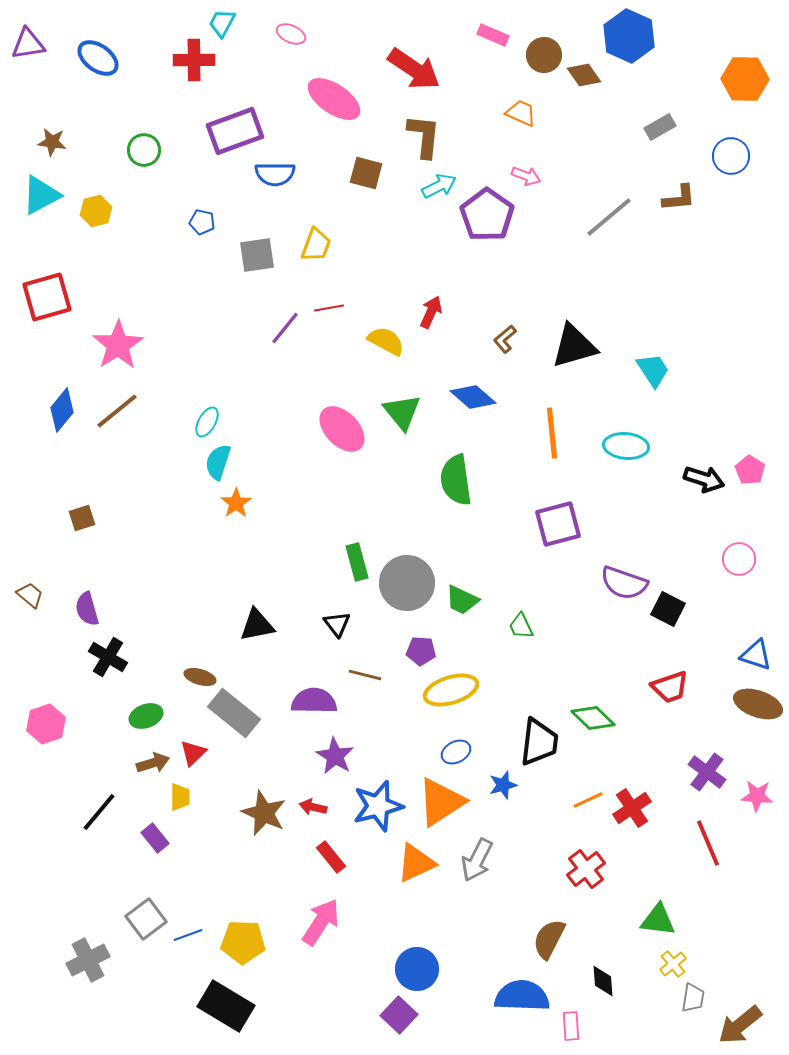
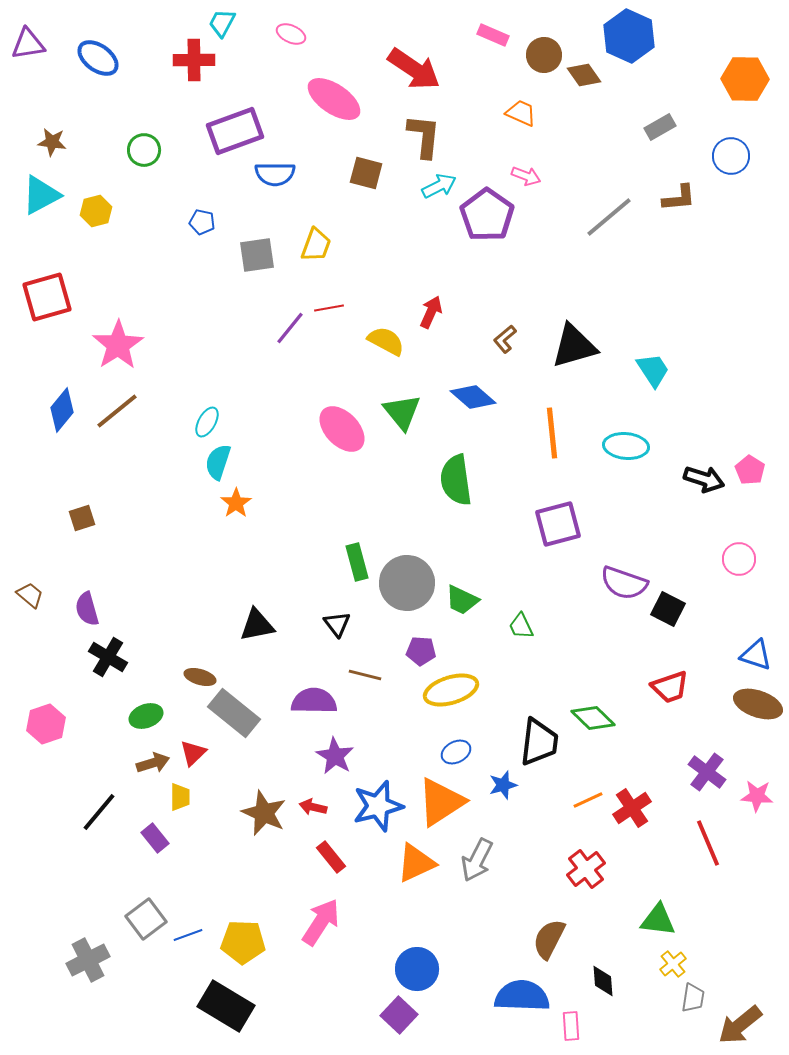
purple line at (285, 328): moved 5 px right
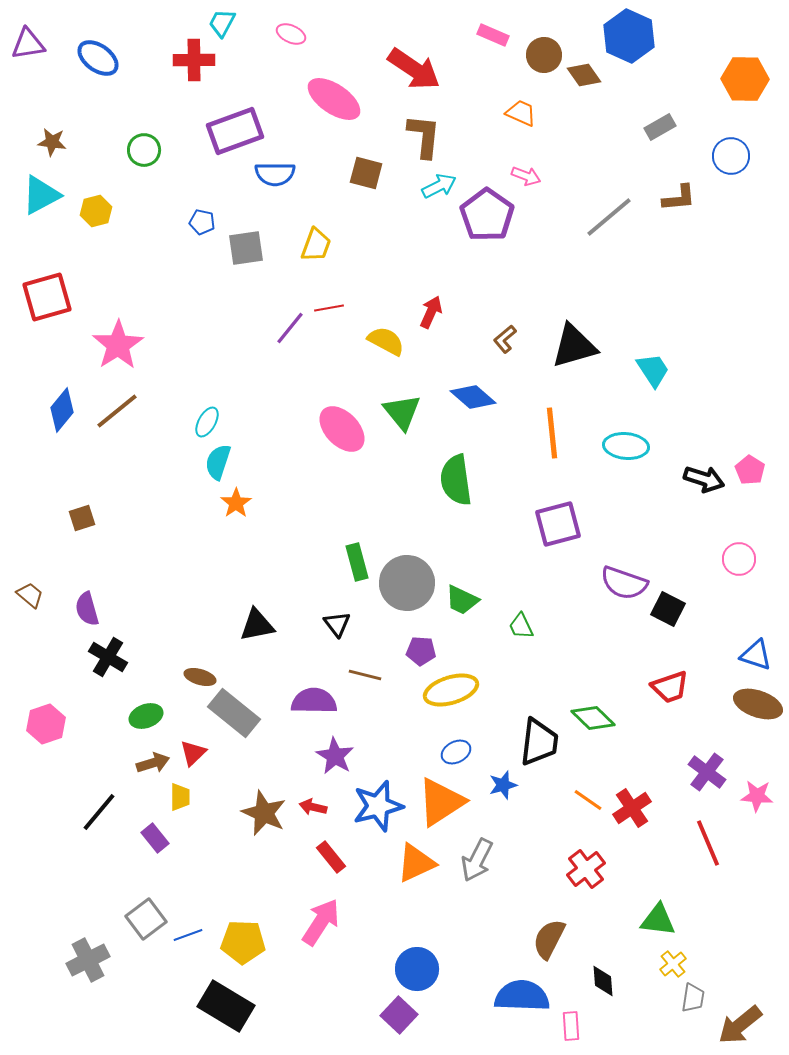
gray square at (257, 255): moved 11 px left, 7 px up
orange line at (588, 800): rotated 60 degrees clockwise
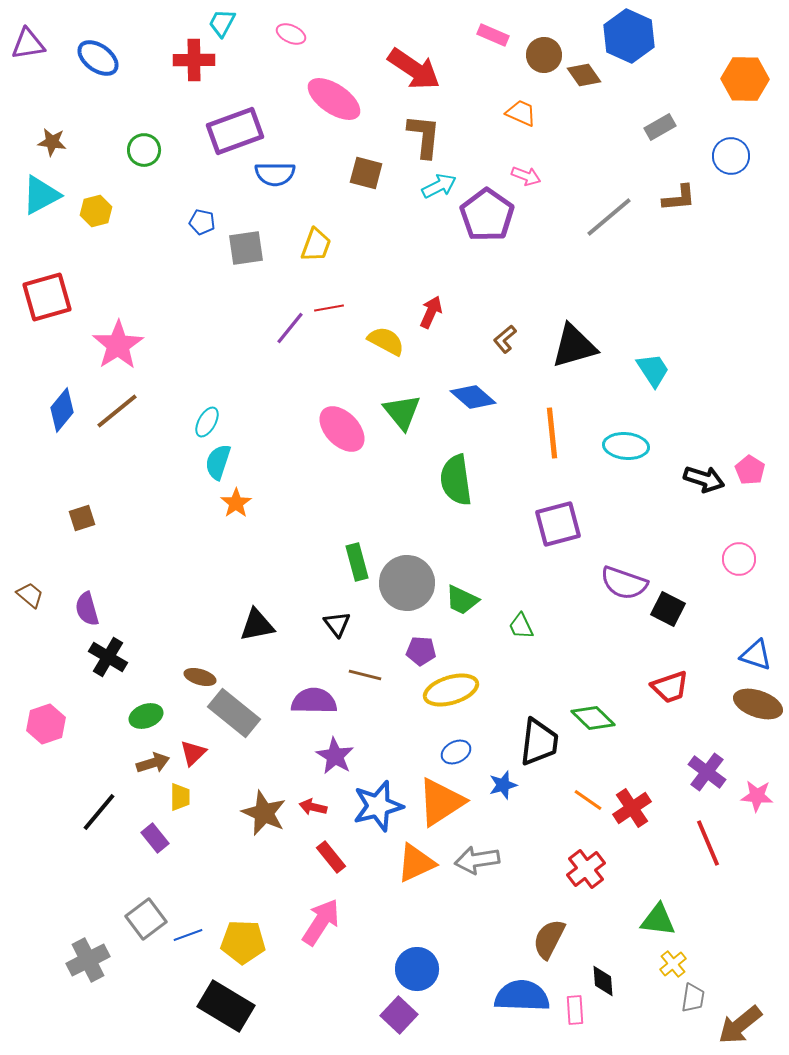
gray arrow at (477, 860): rotated 54 degrees clockwise
pink rectangle at (571, 1026): moved 4 px right, 16 px up
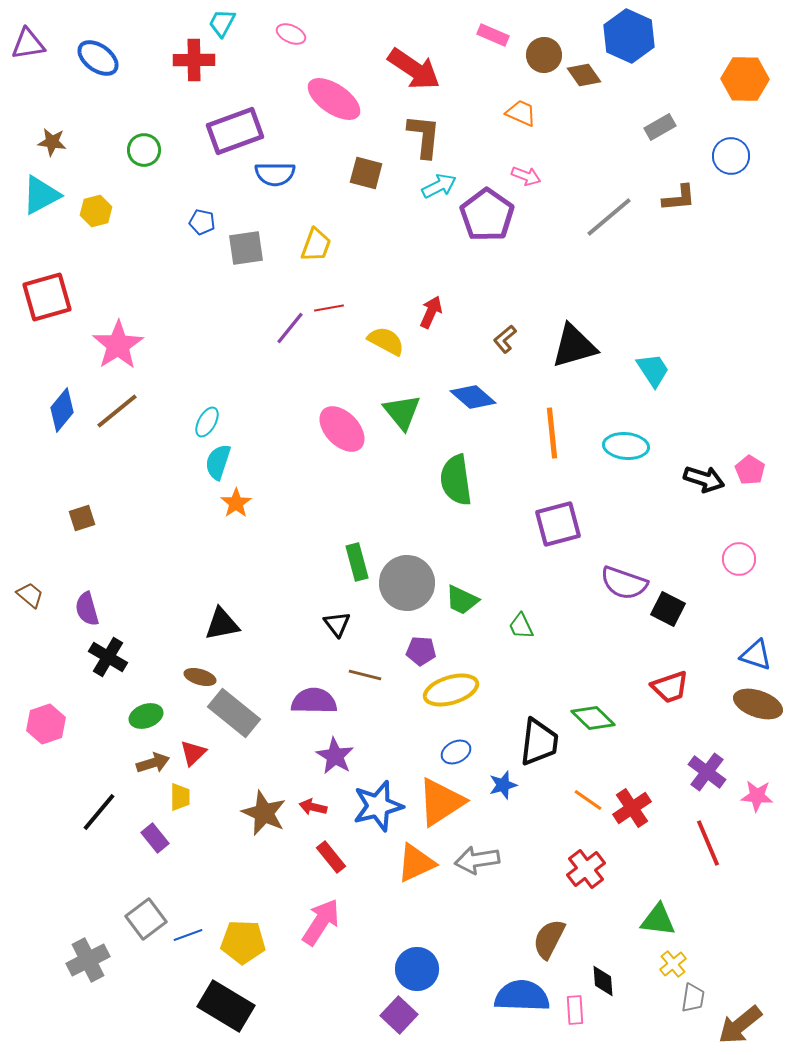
black triangle at (257, 625): moved 35 px left, 1 px up
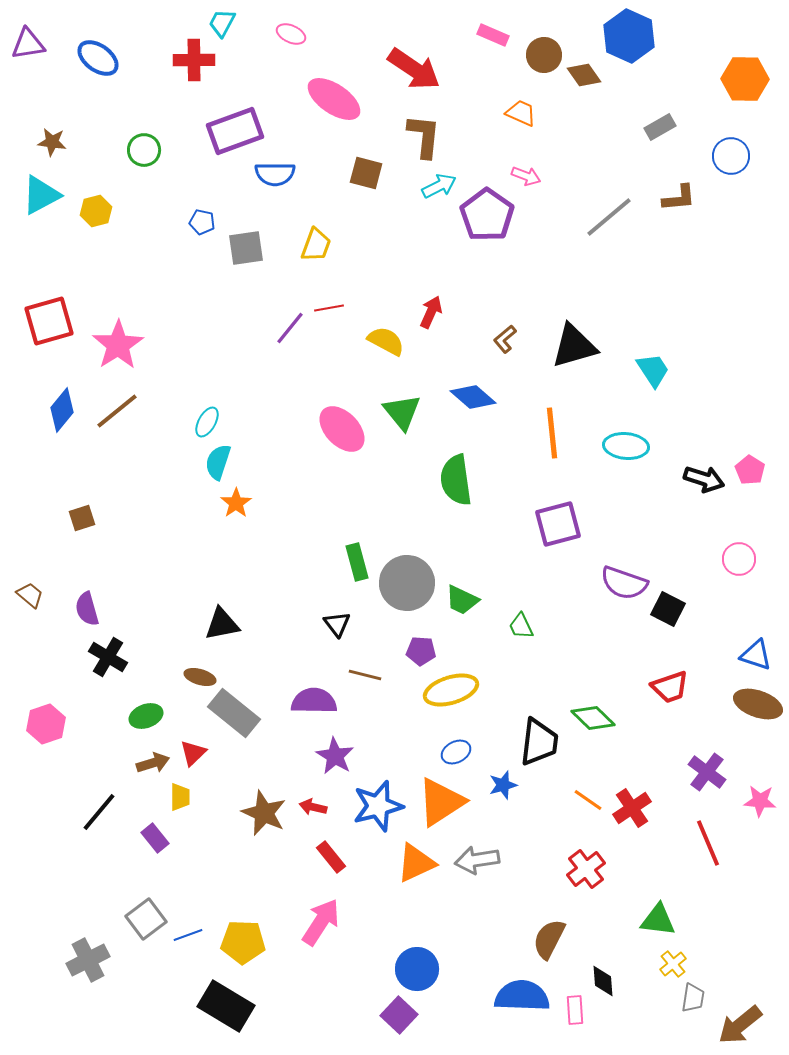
red square at (47, 297): moved 2 px right, 24 px down
pink star at (757, 796): moved 3 px right, 5 px down
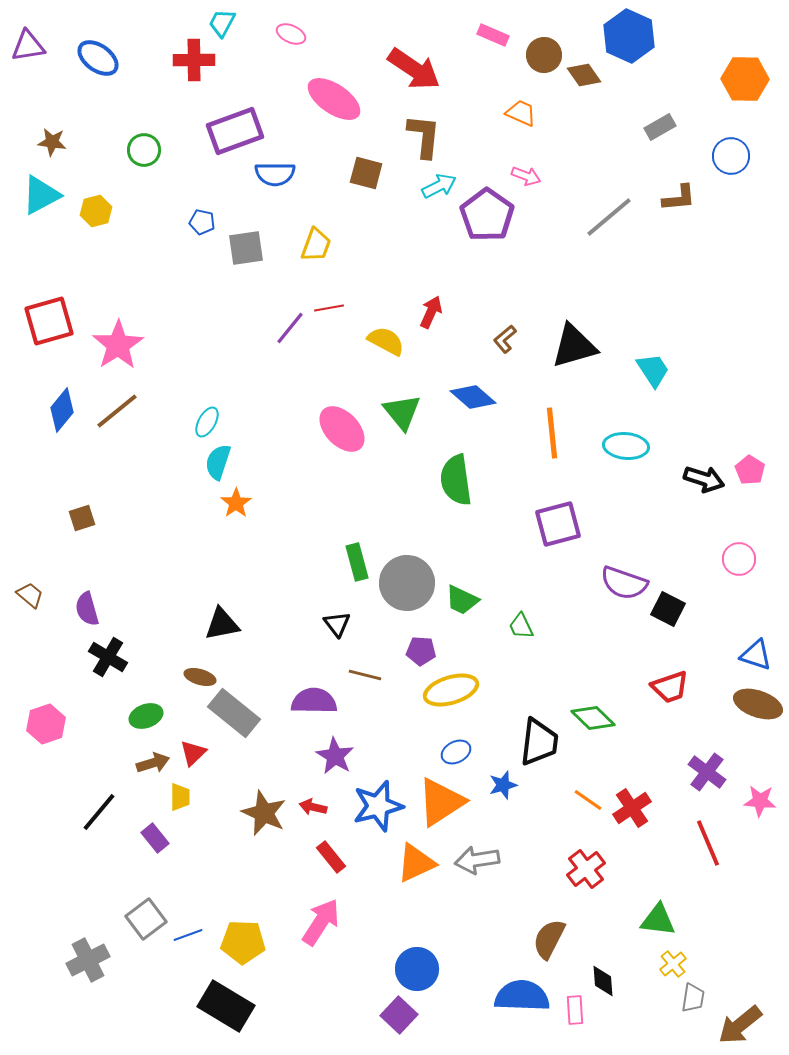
purple triangle at (28, 44): moved 2 px down
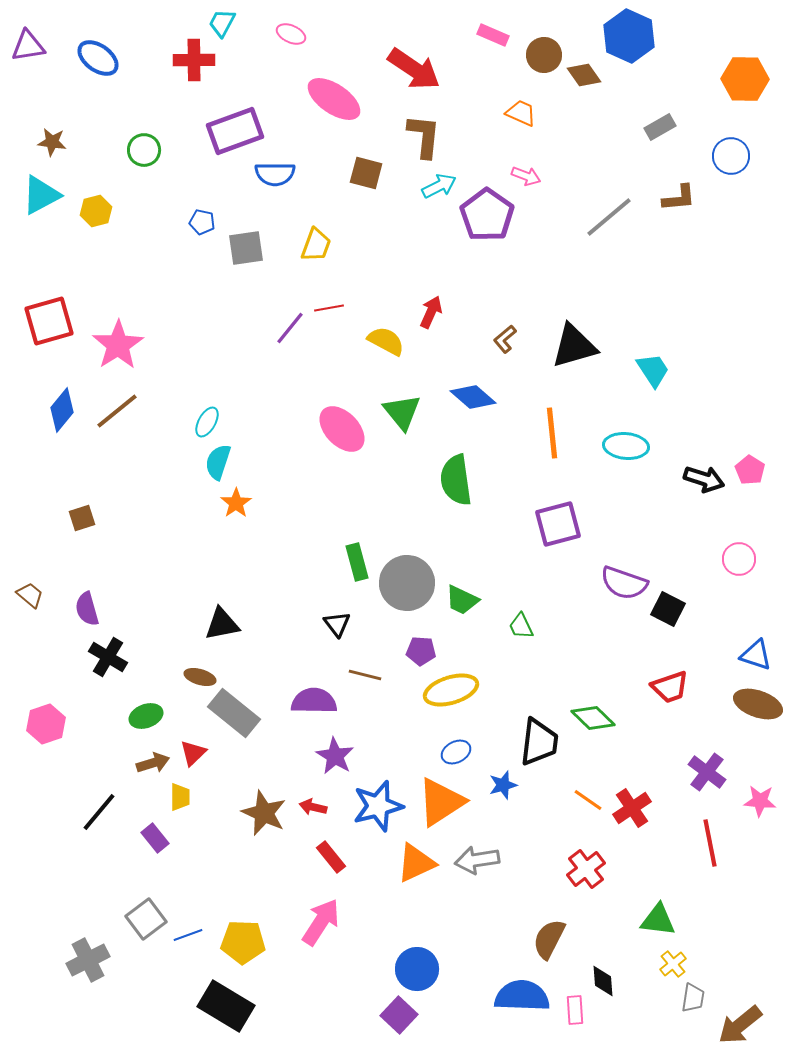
red line at (708, 843): moved 2 px right; rotated 12 degrees clockwise
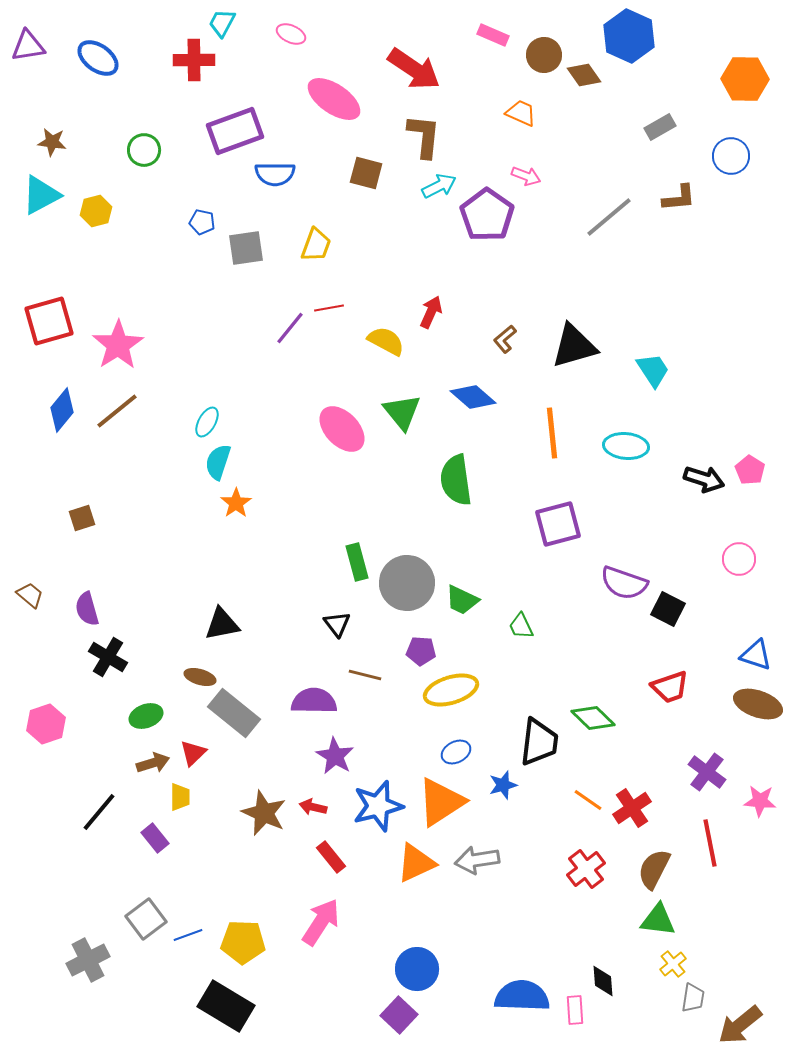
brown semicircle at (549, 939): moved 105 px right, 70 px up
